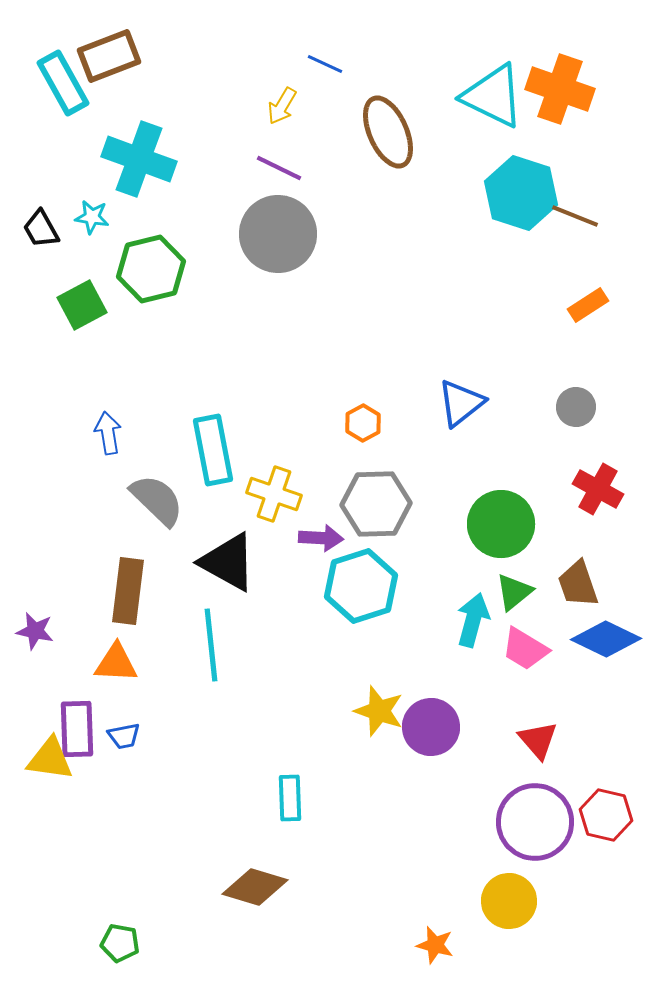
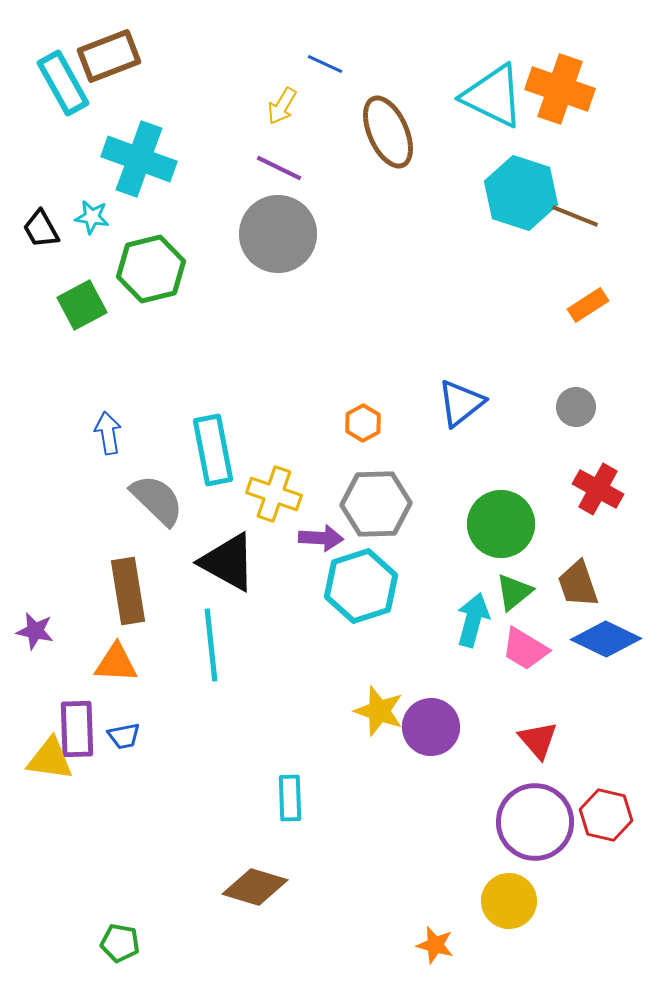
brown rectangle at (128, 591): rotated 16 degrees counterclockwise
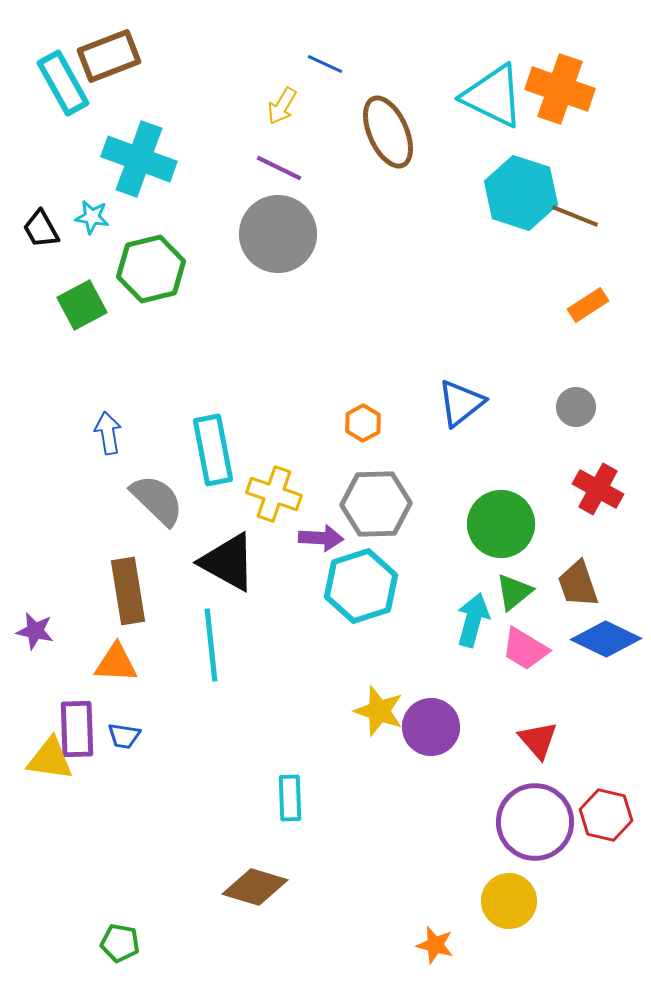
blue trapezoid at (124, 736): rotated 20 degrees clockwise
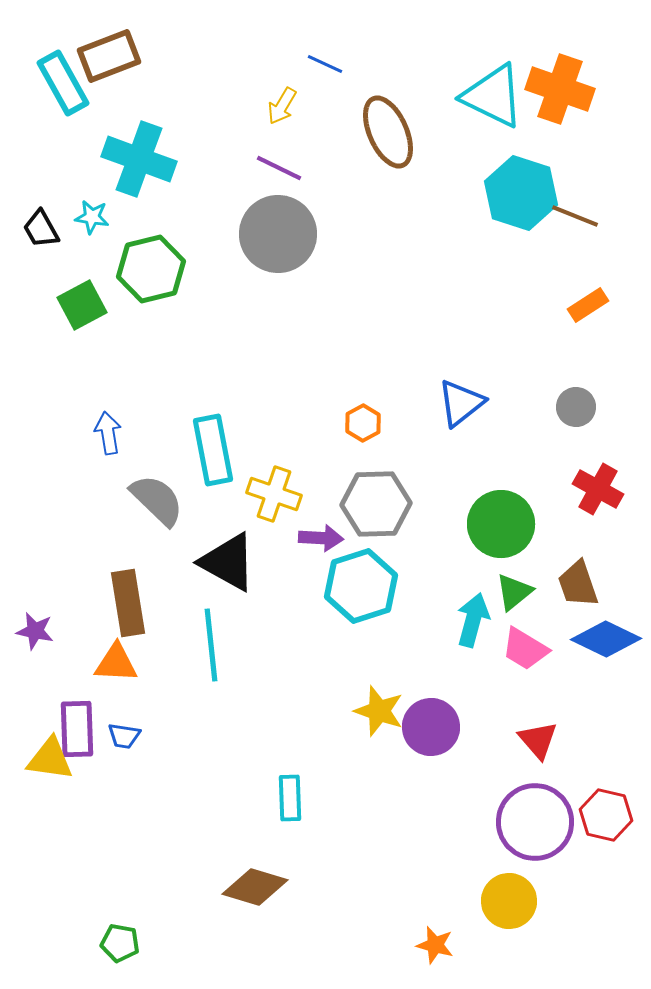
brown rectangle at (128, 591): moved 12 px down
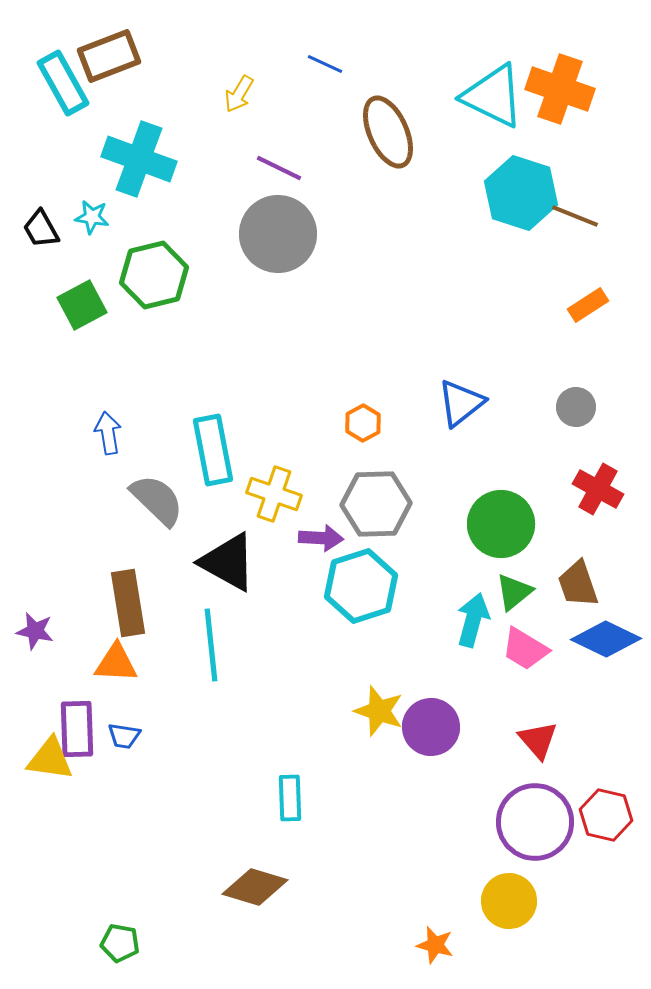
yellow arrow at (282, 106): moved 43 px left, 12 px up
green hexagon at (151, 269): moved 3 px right, 6 px down
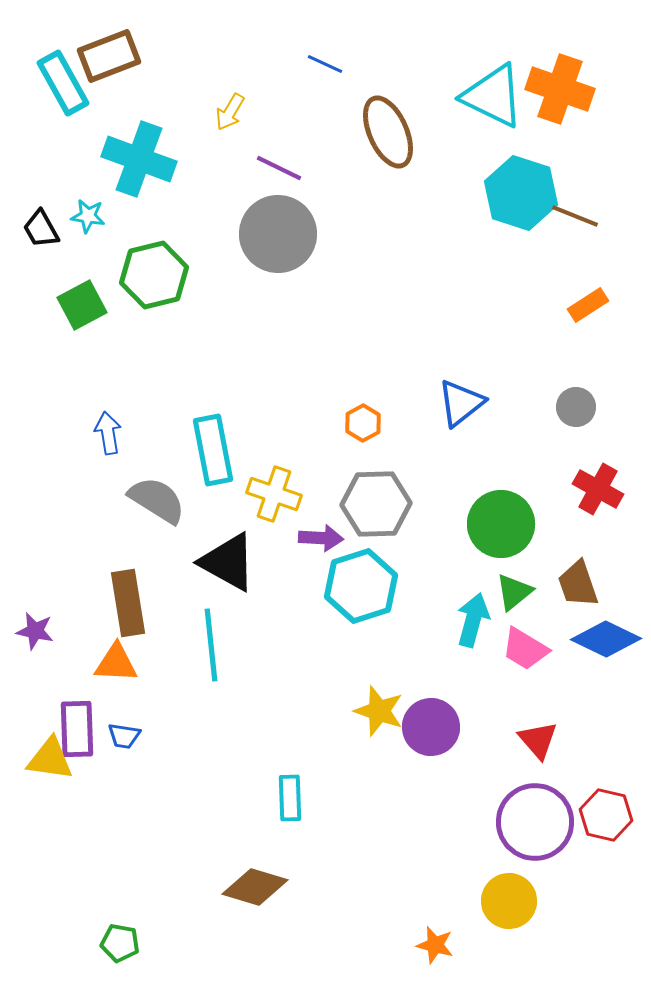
yellow arrow at (239, 94): moved 9 px left, 18 px down
cyan star at (92, 217): moved 4 px left, 1 px up
gray semicircle at (157, 500): rotated 12 degrees counterclockwise
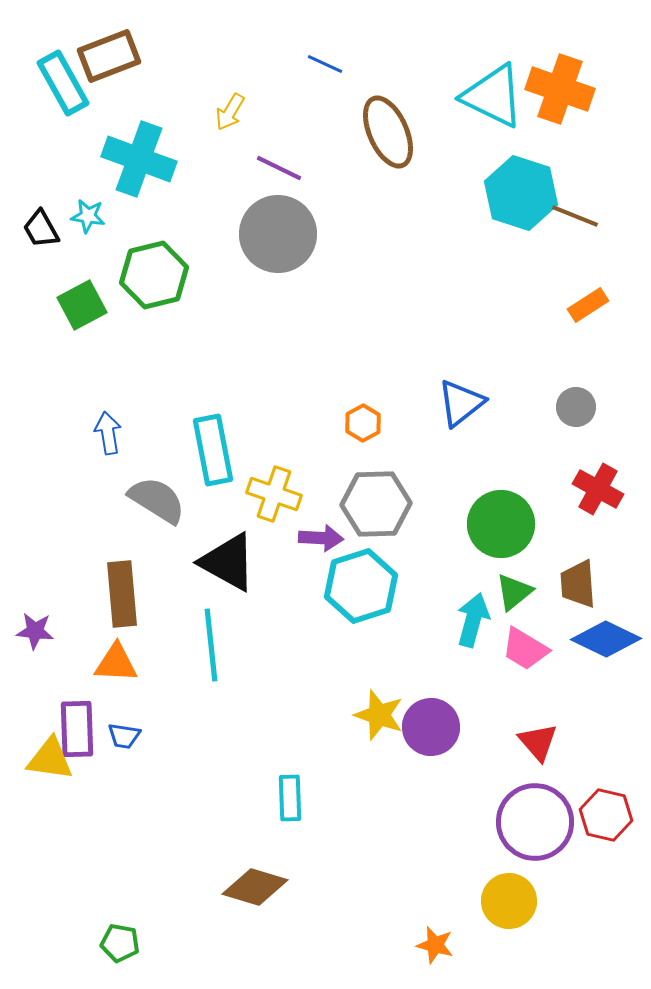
brown trapezoid at (578, 584): rotated 15 degrees clockwise
brown rectangle at (128, 603): moved 6 px left, 9 px up; rotated 4 degrees clockwise
purple star at (35, 631): rotated 6 degrees counterclockwise
yellow star at (379, 711): moved 4 px down
red triangle at (538, 740): moved 2 px down
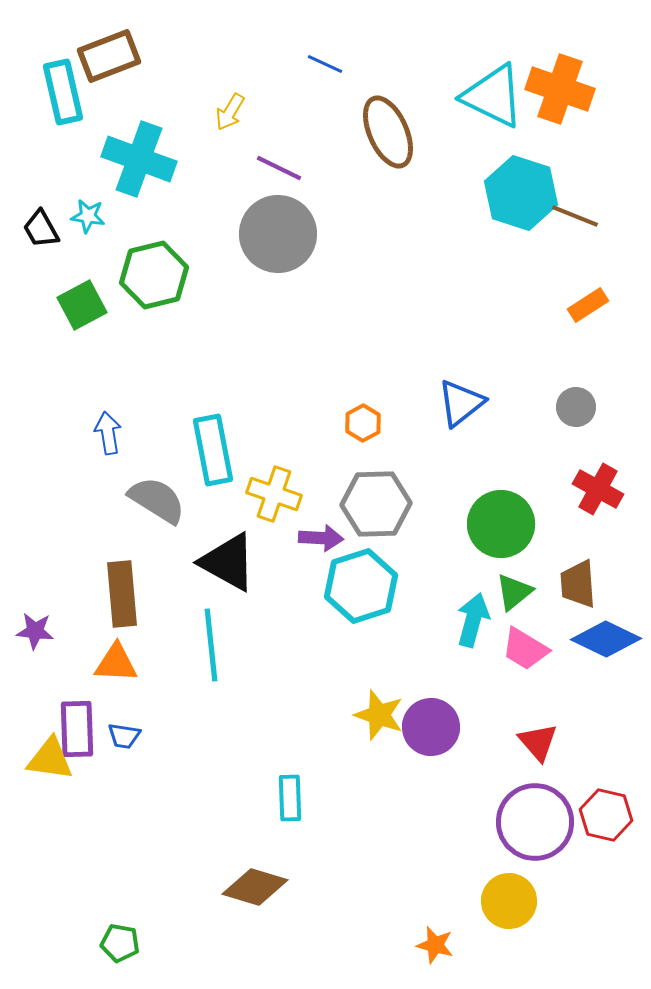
cyan rectangle at (63, 83): moved 9 px down; rotated 16 degrees clockwise
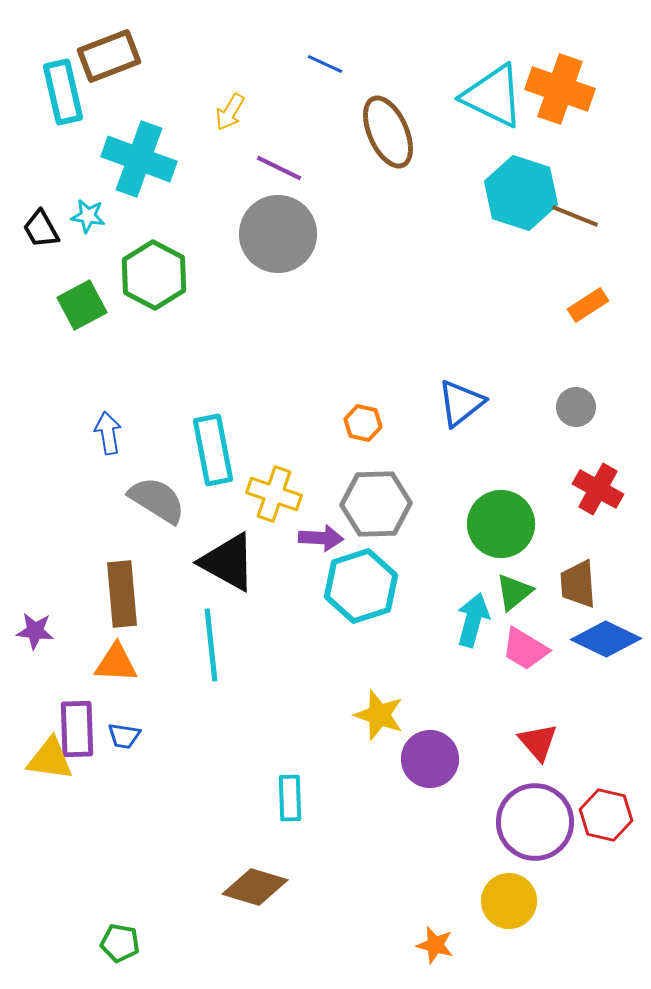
green hexagon at (154, 275): rotated 18 degrees counterclockwise
orange hexagon at (363, 423): rotated 18 degrees counterclockwise
purple circle at (431, 727): moved 1 px left, 32 px down
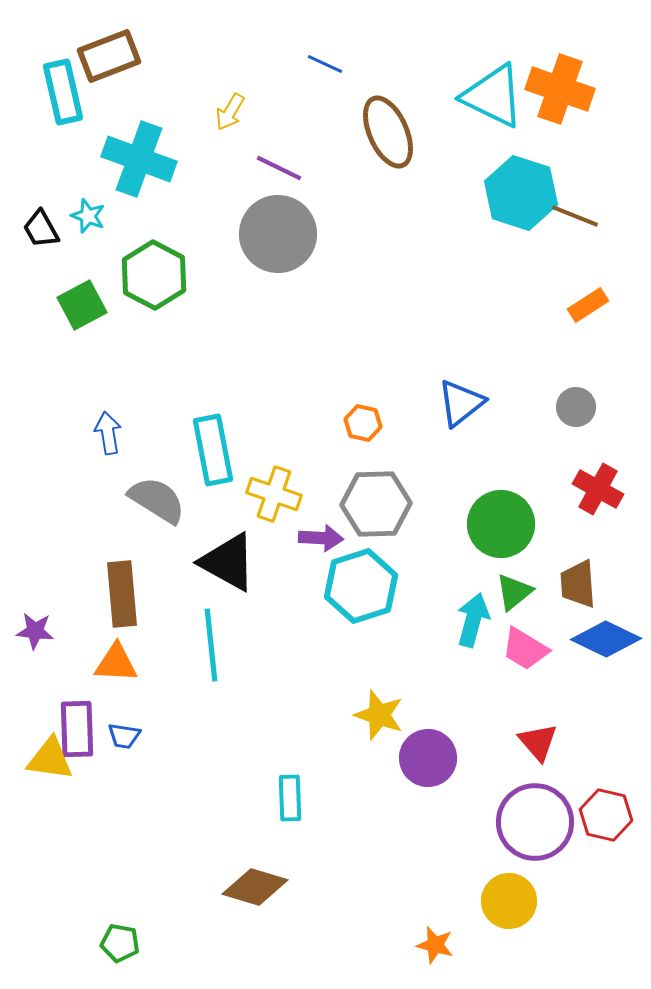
cyan star at (88, 216): rotated 12 degrees clockwise
purple circle at (430, 759): moved 2 px left, 1 px up
